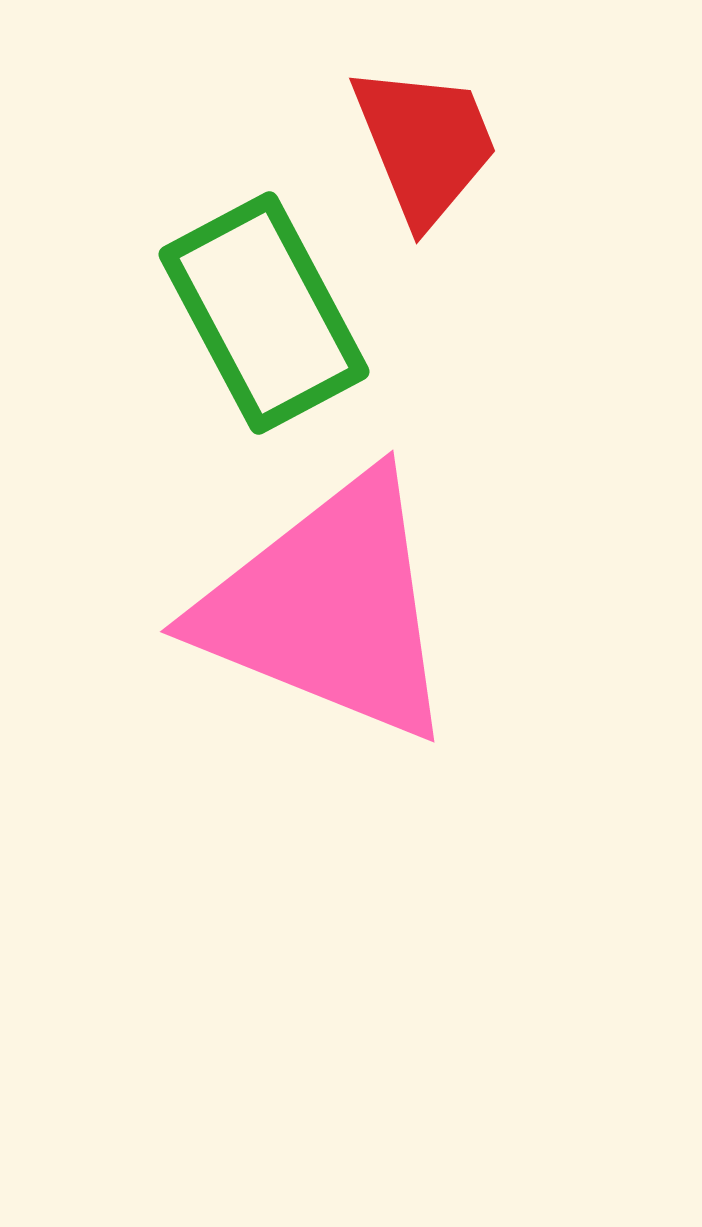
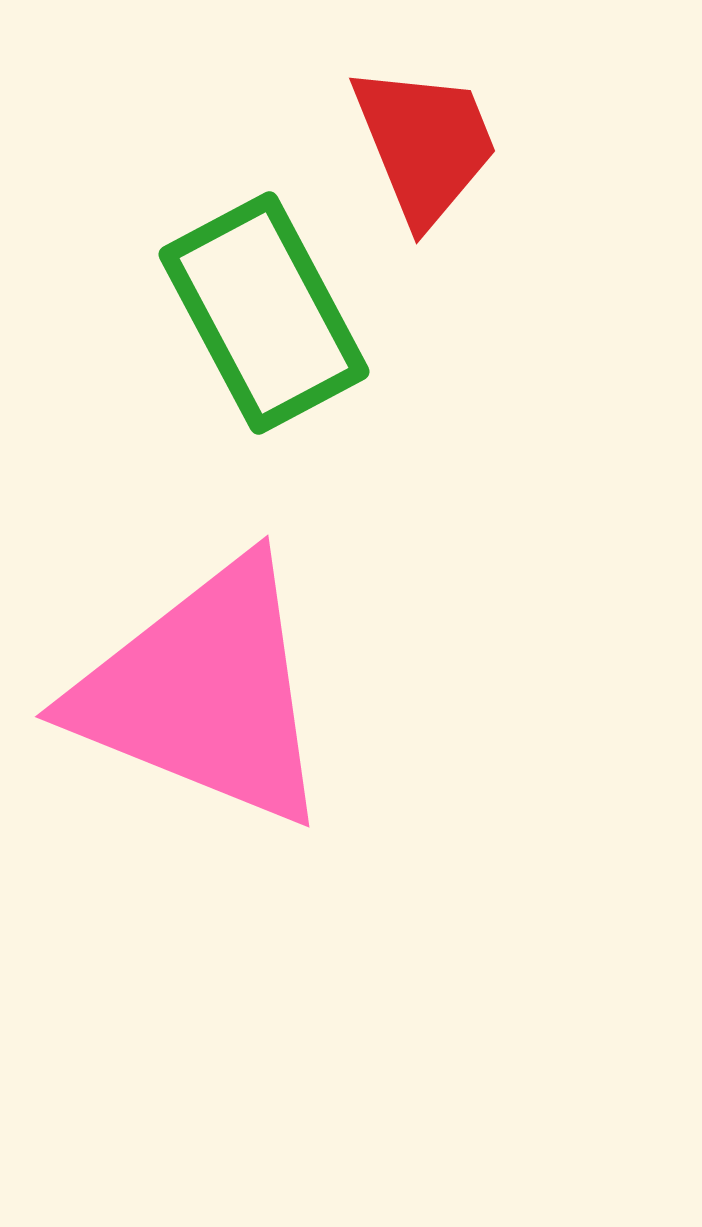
pink triangle: moved 125 px left, 85 px down
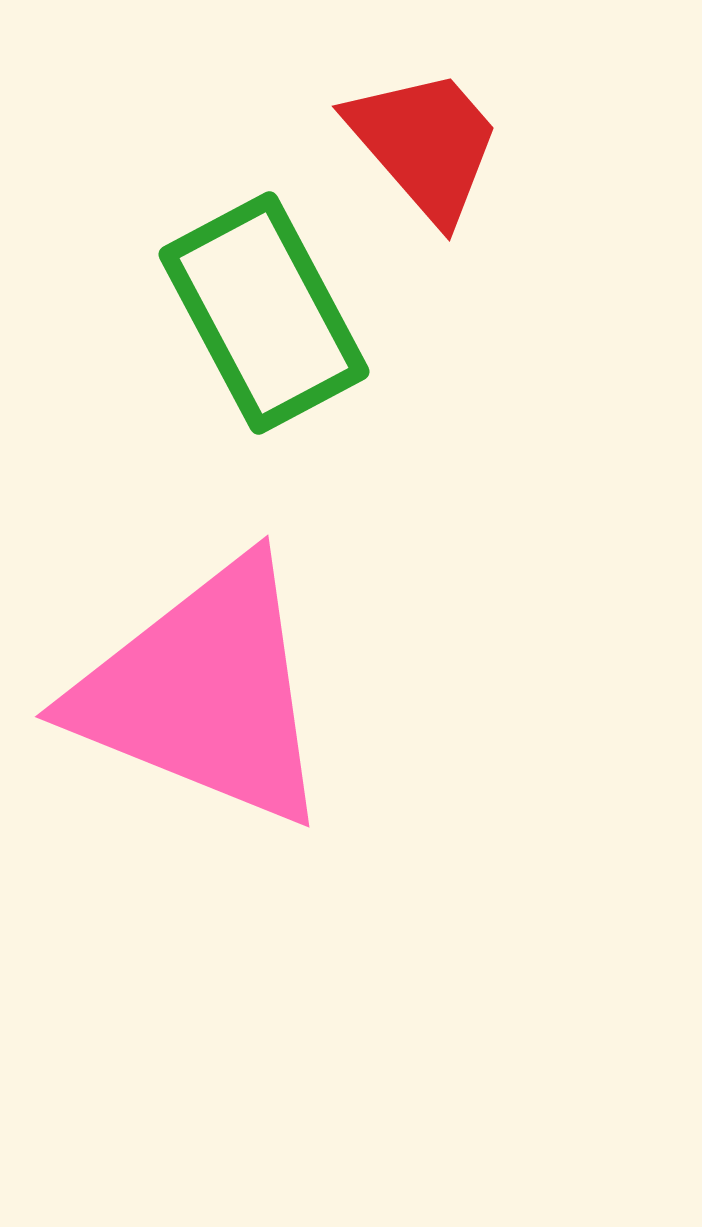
red trapezoid: rotated 19 degrees counterclockwise
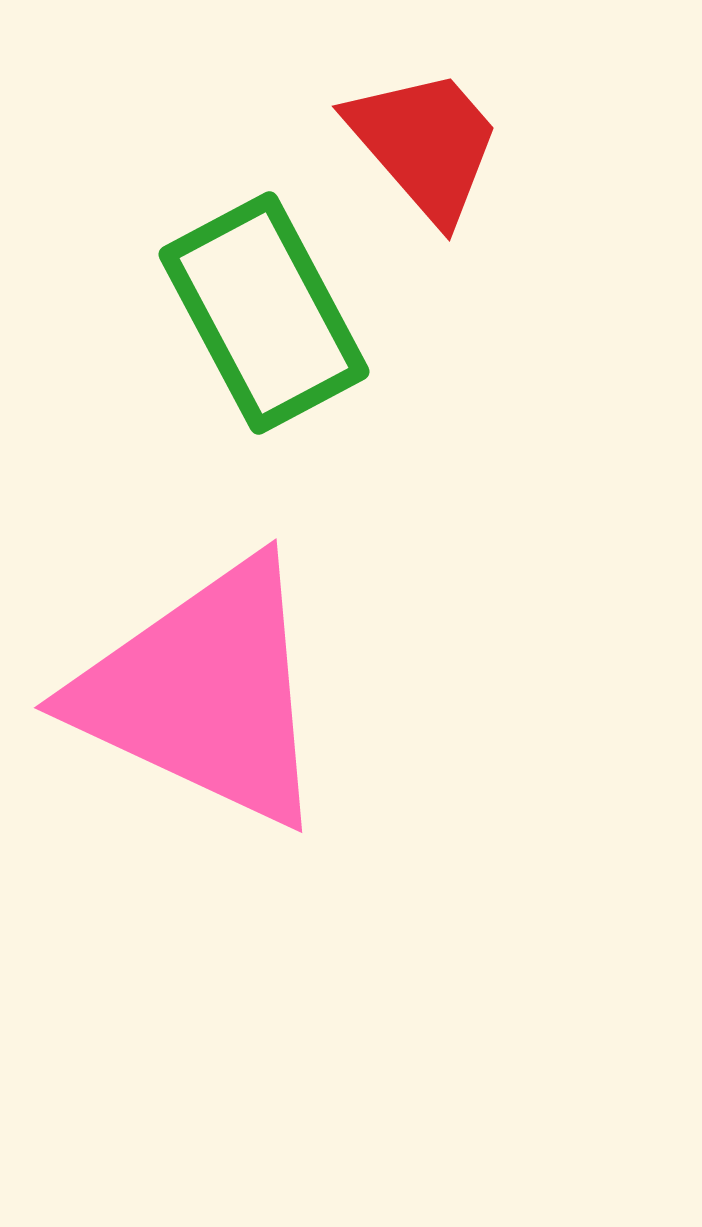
pink triangle: rotated 3 degrees clockwise
